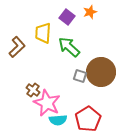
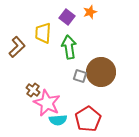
green arrow: rotated 40 degrees clockwise
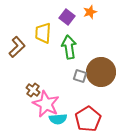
pink star: moved 1 px left, 1 px down
cyan semicircle: moved 1 px up
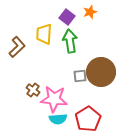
yellow trapezoid: moved 1 px right, 1 px down
green arrow: moved 1 px right, 6 px up
gray square: rotated 24 degrees counterclockwise
pink star: moved 8 px right, 5 px up; rotated 20 degrees counterclockwise
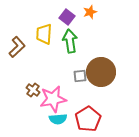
pink star: moved 1 px left; rotated 16 degrees counterclockwise
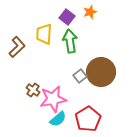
gray square: rotated 32 degrees counterclockwise
cyan semicircle: rotated 36 degrees counterclockwise
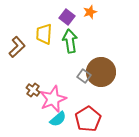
gray square: moved 4 px right; rotated 16 degrees counterclockwise
pink star: rotated 12 degrees counterclockwise
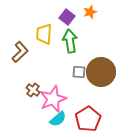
brown L-shape: moved 3 px right, 5 px down
gray square: moved 5 px left, 4 px up; rotated 32 degrees counterclockwise
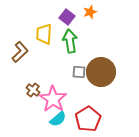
pink star: rotated 16 degrees counterclockwise
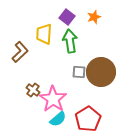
orange star: moved 4 px right, 5 px down
